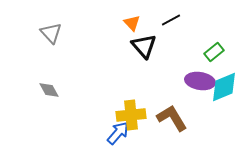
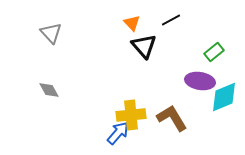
cyan diamond: moved 10 px down
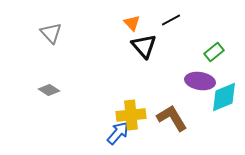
gray diamond: rotated 30 degrees counterclockwise
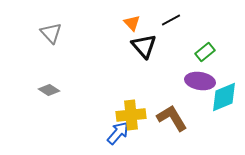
green rectangle: moved 9 px left
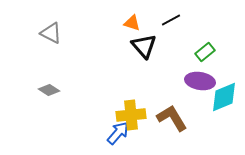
orange triangle: rotated 30 degrees counterclockwise
gray triangle: rotated 20 degrees counterclockwise
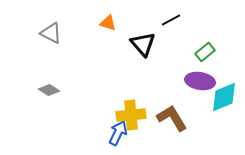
orange triangle: moved 24 px left
black triangle: moved 1 px left, 2 px up
blue arrow: rotated 15 degrees counterclockwise
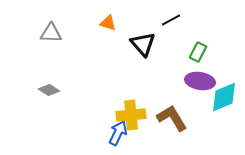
gray triangle: rotated 25 degrees counterclockwise
green rectangle: moved 7 px left; rotated 24 degrees counterclockwise
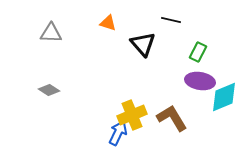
black line: rotated 42 degrees clockwise
yellow cross: moved 1 px right; rotated 16 degrees counterclockwise
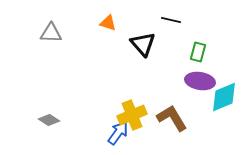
green rectangle: rotated 12 degrees counterclockwise
gray diamond: moved 30 px down
blue arrow: rotated 10 degrees clockwise
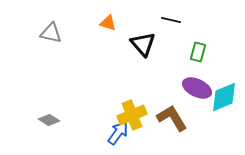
gray triangle: rotated 10 degrees clockwise
purple ellipse: moved 3 px left, 7 px down; rotated 16 degrees clockwise
